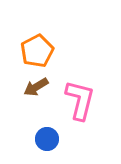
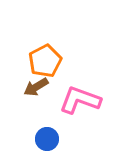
orange pentagon: moved 8 px right, 10 px down
pink L-shape: rotated 84 degrees counterclockwise
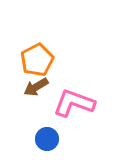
orange pentagon: moved 8 px left, 1 px up
pink L-shape: moved 6 px left, 3 px down
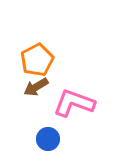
blue circle: moved 1 px right
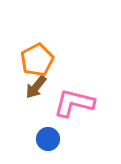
brown arrow: rotated 20 degrees counterclockwise
pink L-shape: rotated 6 degrees counterclockwise
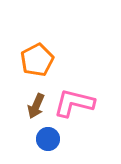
brown arrow: moved 19 px down; rotated 15 degrees counterclockwise
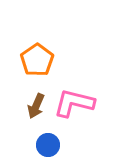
orange pentagon: rotated 8 degrees counterclockwise
blue circle: moved 6 px down
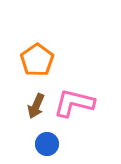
blue circle: moved 1 px left, 1 px up
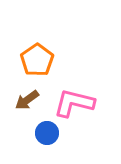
brown arrow: moved 9 px left, 6 px up; rotated 30 degrees clockwise
blue circle: moved 11 px up
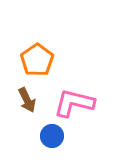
brown arrow: rotated 80 degrees counterclockwise
blue circle: moved 5 px right, 3 px down
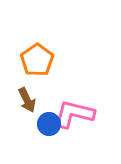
pink L-shape: moved 11 px down
blue circle: moved 3 px left, 12 px up
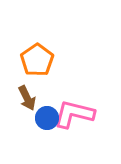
brown arrow: moved 2 px up
blue circle: moved 2 px left, 6 px up
